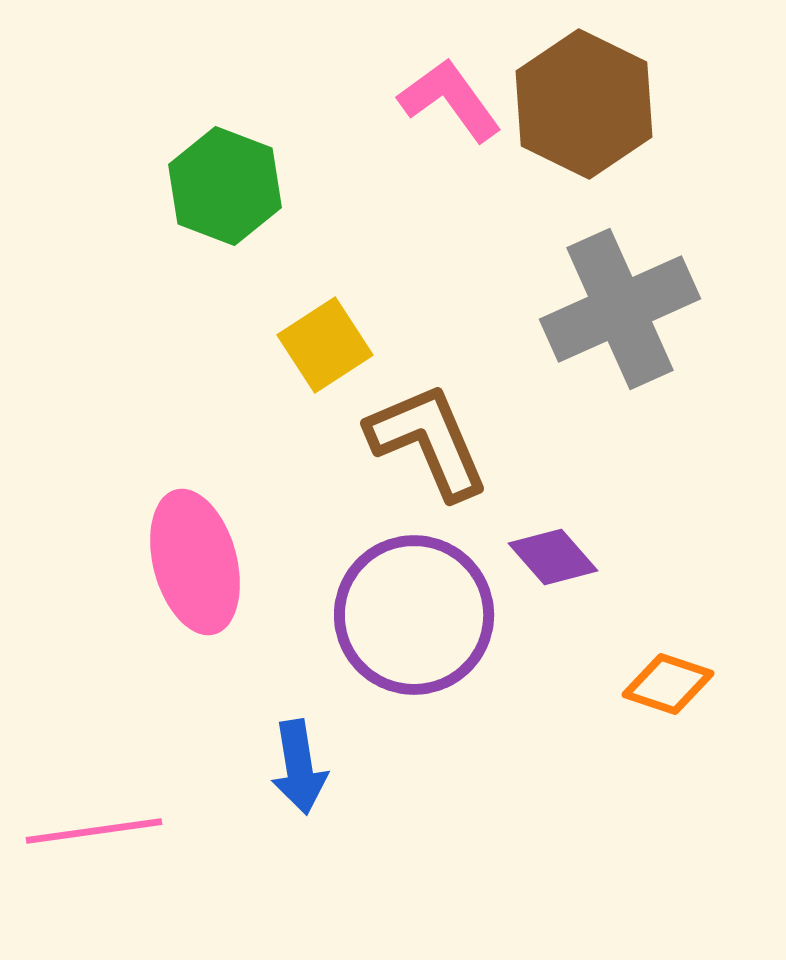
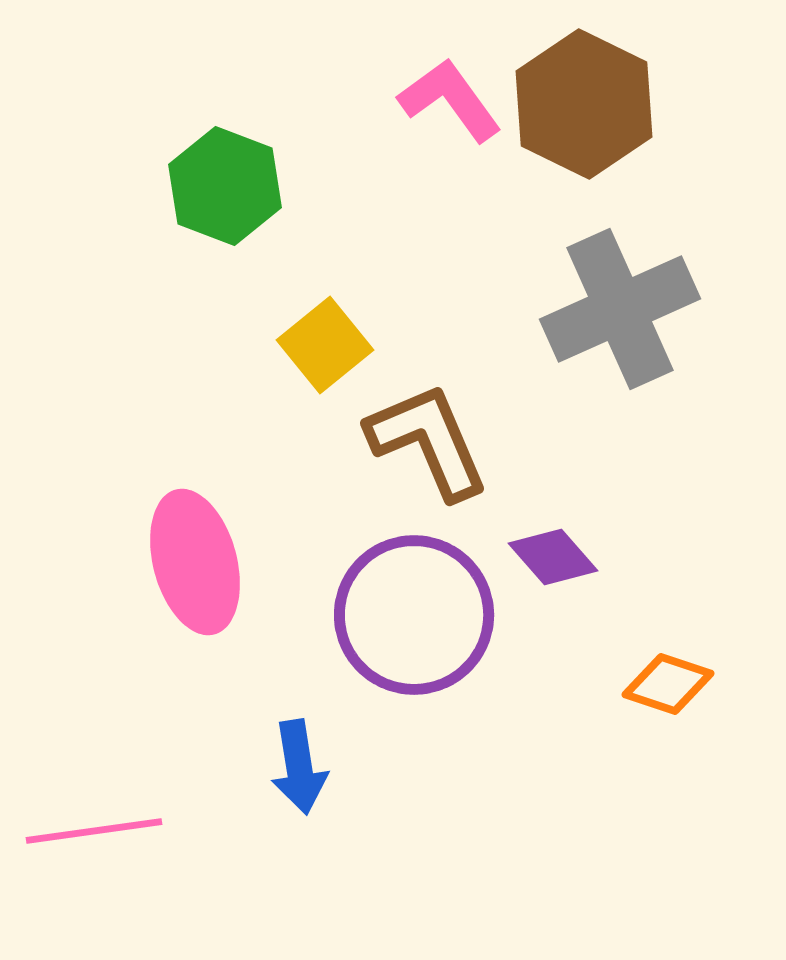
yellow square: rotated 6 degrees counterclockwise
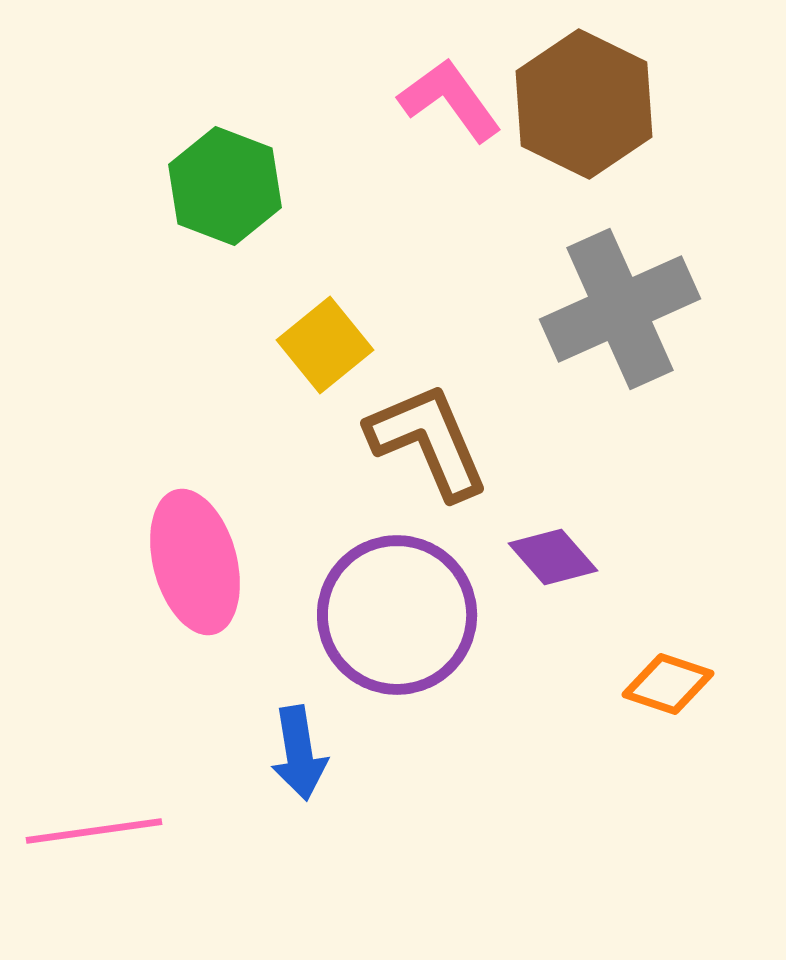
purple circle: moved 17 px left
blue arrow: moved 14 px up
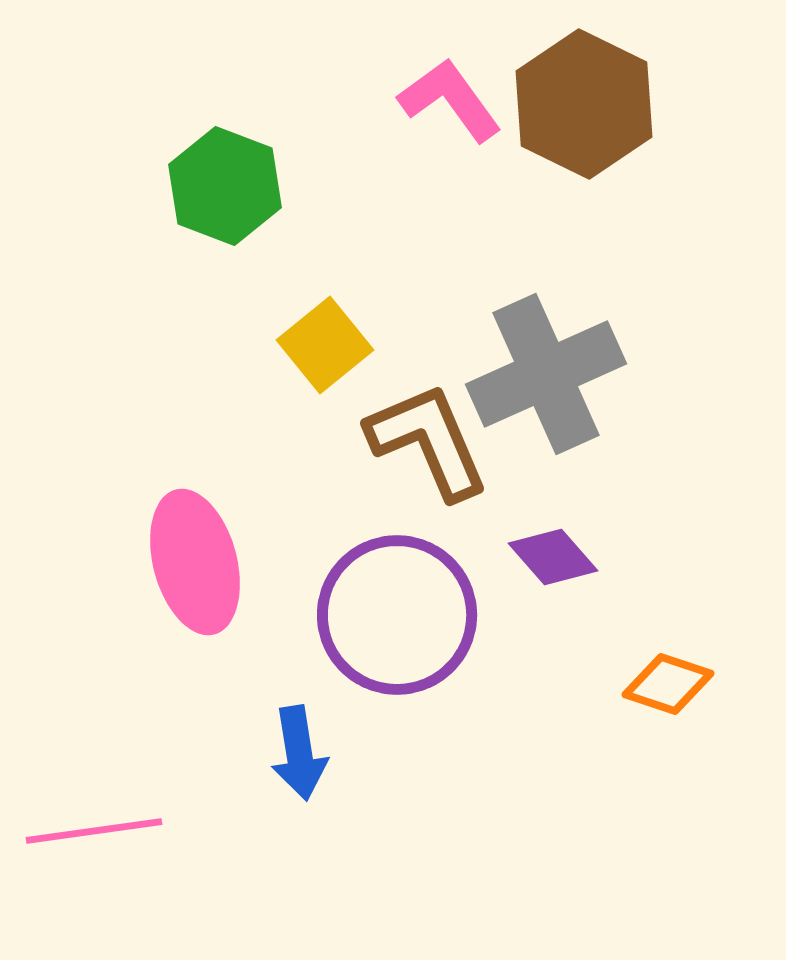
gray cross: moved 74 px left, 65 px down
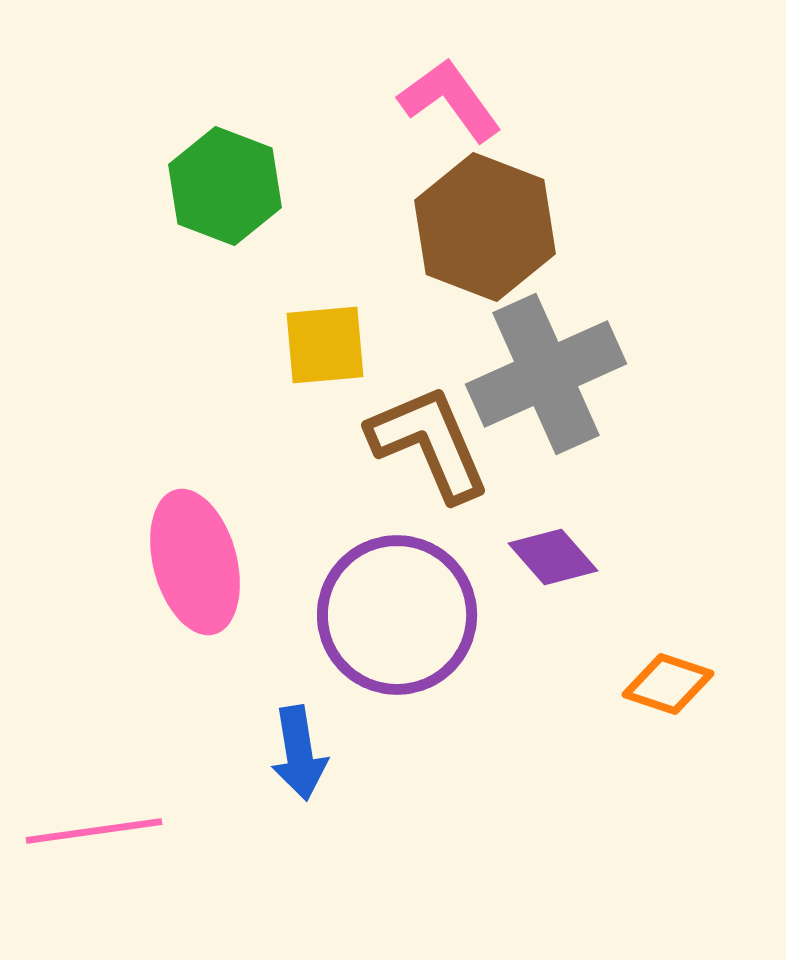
brown hexagon: moved 99 px left, 123 px down; rotated 5 degrees counterclockwise
yellow square: rotated 34 degrees clockwise
brown L-shape: moved 1 px right, 2 px down
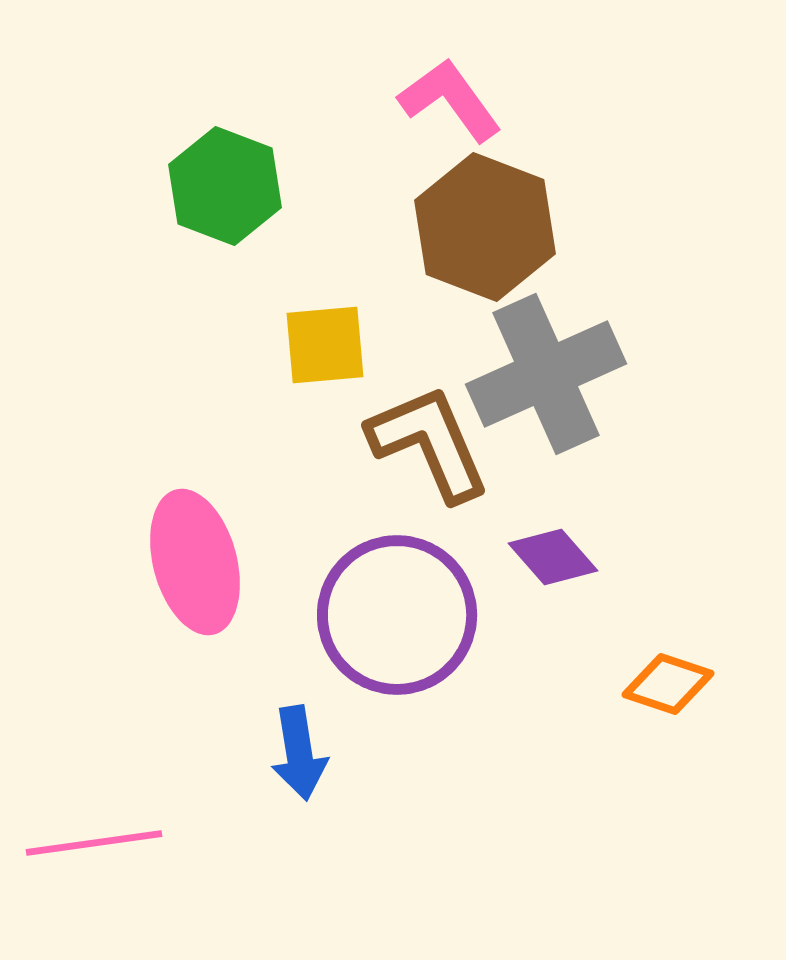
pink line: moved 12 px down
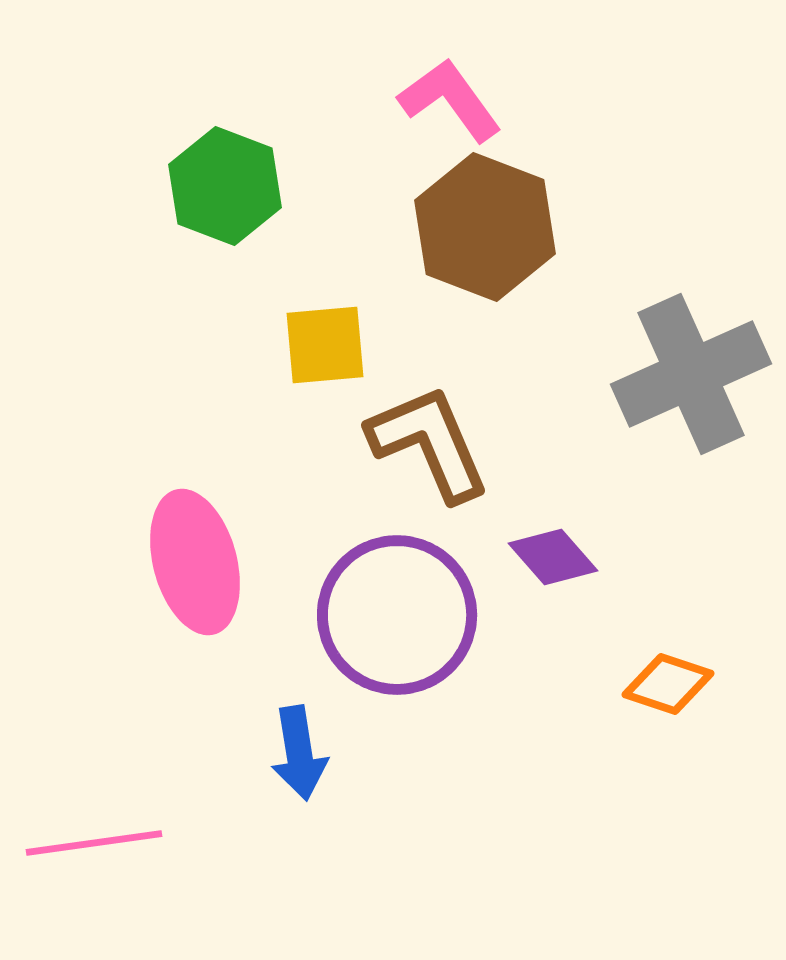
gray cross: moved 145 px right
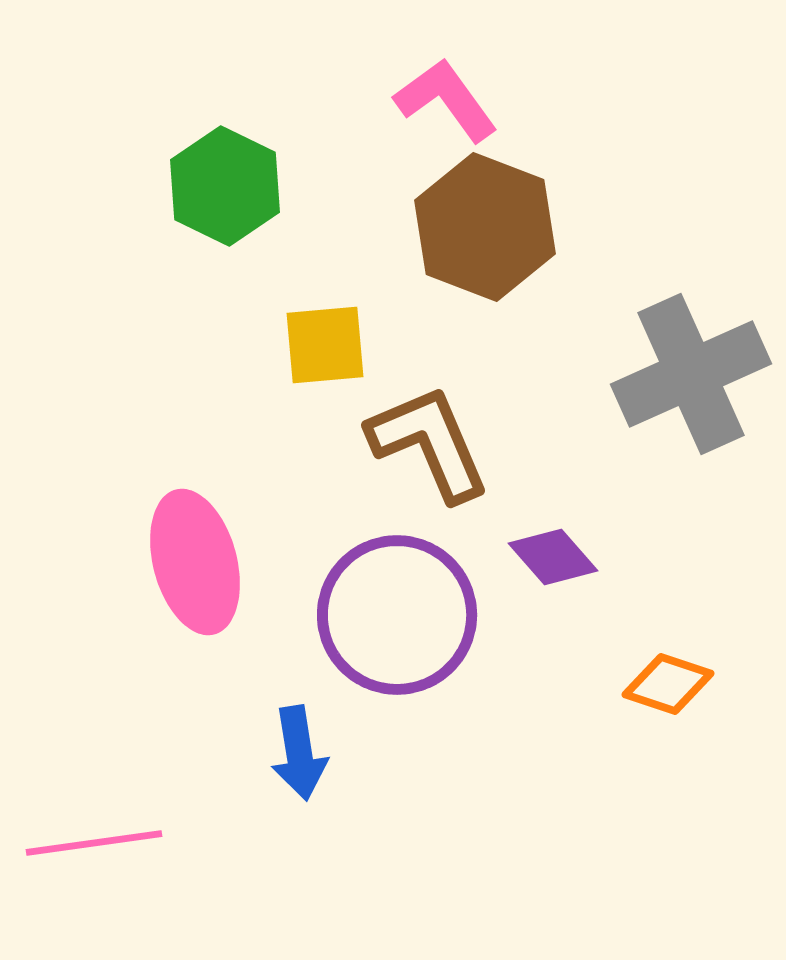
pink L-shape: moved 4 px left
green hexagon: rotated 5 degrees clockwise
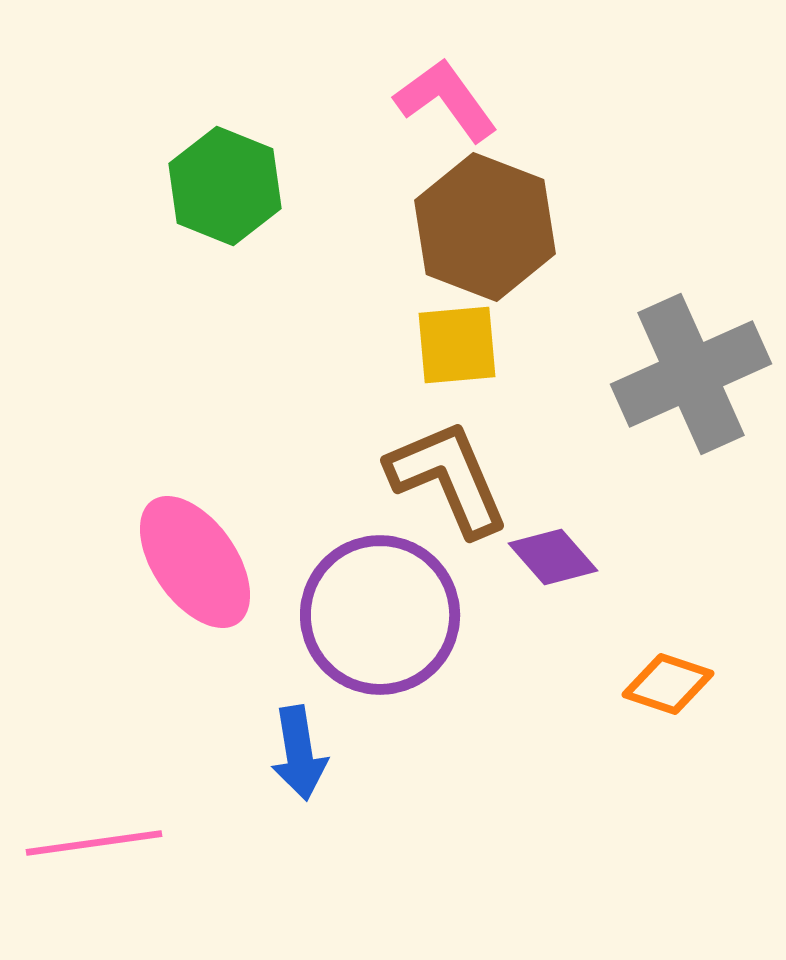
green hexagon: rotated 4 degrees counterclockwise
yellow square: moved 132 px right
brown L-shape: moved 19 px right, 35 px down
pink ellipse: rotated 20 degrees counterclockwise
purple circle: moved 17 px left
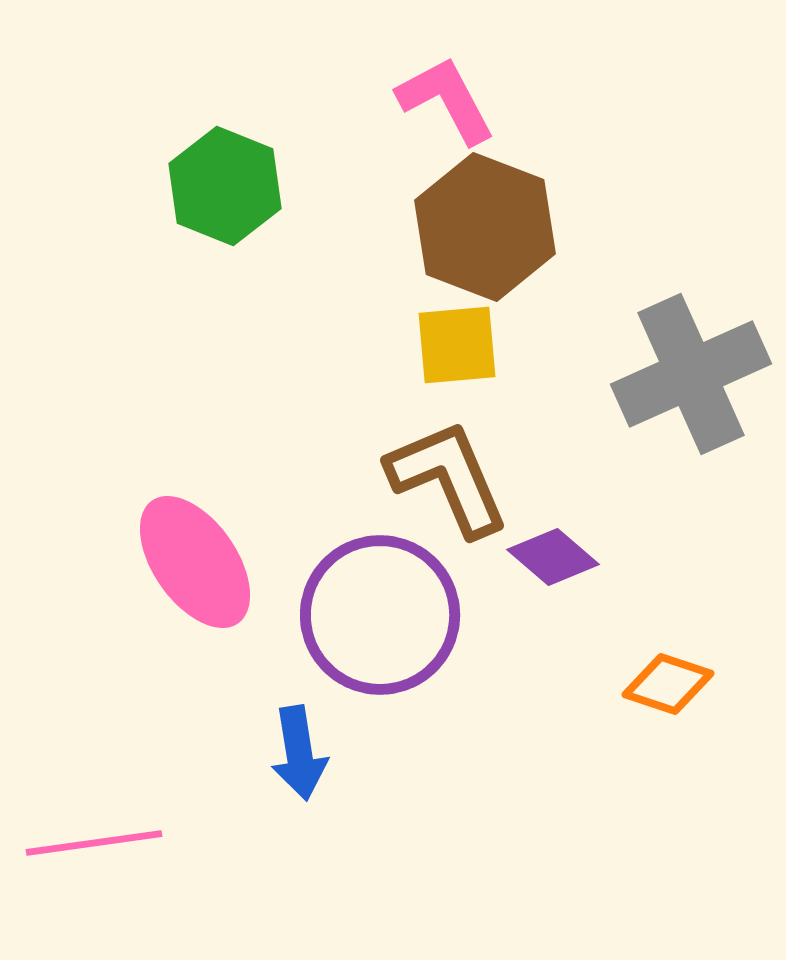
pink L-shape: rotated 8 degrees clockwise
purple diamond: rotated 8 degrees counterclockwise
